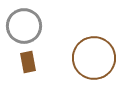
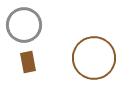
gray circle: moved 1 px up
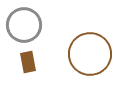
brown circle: moved 4 px left, 4 px up
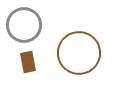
brown circle: moved 11 px left, 1 px up
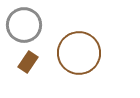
brown rectangle: rotated 45 degrees clockwise
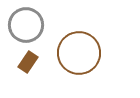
gray circle: moved 2 px right
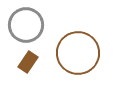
brown circle: moved 1 px left
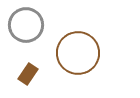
brown rectangle: moved 12 px down
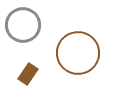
gray circle: moved 3 px left
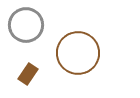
gray circle: moved 3 px right
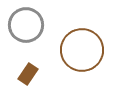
brown circle: moved 4 px right, 3 px up
